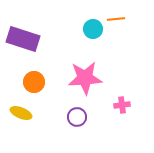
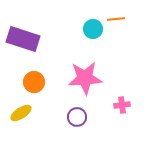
yellow ellipse: rotated 55 degrees counterclockwise
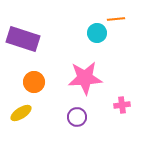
cyan circle: moved 4 px right, 4 px down
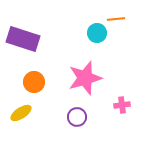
pink star: rotated 12 degrees counterclockwise
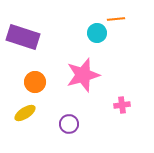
purple rectangle: moved 2 px up
pink star: moved 2 px left, 3 px up
orange circle: moved 1 px right
yellow ellipse: moved 4 px right
purple circle: moved 8 px left, 7 px down
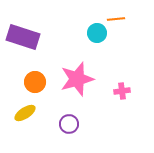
pink star: moved 6 px left, 4 px down
pink cross: moved 14 px up
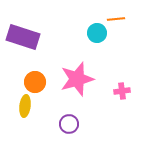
yellow ellipse: moved 7 px up; rotated 50 degrees counterclockwise
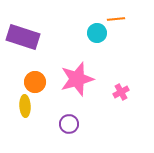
pink cross: moved 1 px left, 1 px down; rotated 21 degrees counterclockwise
yellow ellipse: rotated 10 degrees counterclockwise
